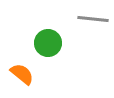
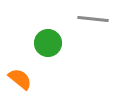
orange semicircle: moved 2 px left, 5 px down
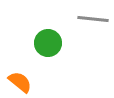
orange semicircle: moved 3 px down
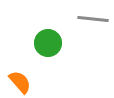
orange semicircle: rotated 10 degrees clockwise
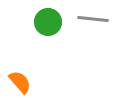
green circle: moved 21 px up
